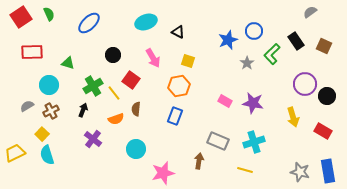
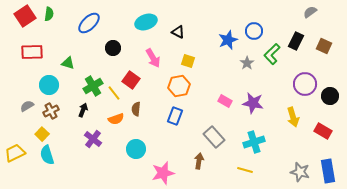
green semicircle at (49, 14): rotated 32 degrees clockwise
red square at (21, 17): moved 4 px right, 1 px up
black rectangle at (296, 41): rotated 60 degrees clockwise
black circle at (113, 55): moved 7 px up
black circle at (327, 96): moved 3 px right
gray rectangle at (218, 141): moved 4 px left, 4 px up; rotated 25 degrees clockwise
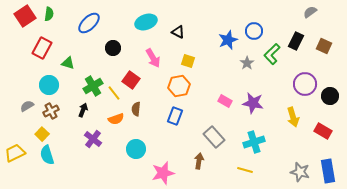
red rectangle at (32, 52): moved 10 px right, 4 px up; rotated 60 degrees counterclockwise
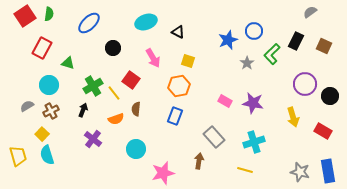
yellow trapezoid at (15, 153): moved 3 px right, 3 px down; rotated 100 degrees clockwise
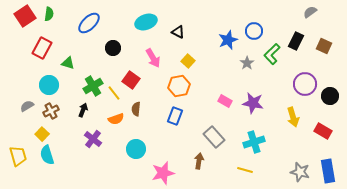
yellow square at (188, 61): rotated 24 degrees clockwise
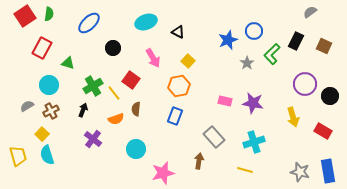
pink rectangle at (225, 101): rotated 16 degrees counterclockwise
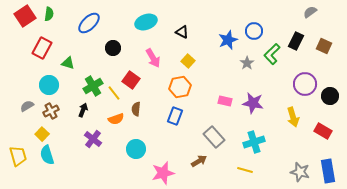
black triangle at (178, 32): moved 4 px right
orange hexagon at (179, 86): moved 1 px right, 1 px down
brown arrow at (199, 161): rotated 49 degrees clockwise
